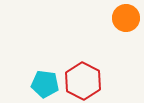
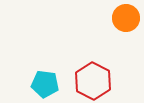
red hexagon: moved 10 px right
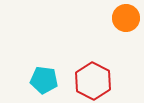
cyan pentagon: moved 1 px left, 4 px up
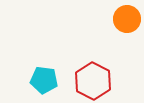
orange circle: moved 1 px right, 1 px down
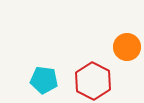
orange circle: moved 28 px down
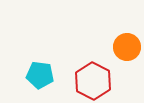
cyan pentagon: moved 4 px left, 5 px up
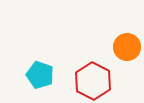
cyan pentagon: rotated 12 degrees clockwise
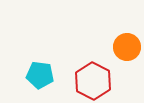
cyan pentagon: rotated 12 degrees counterclockwise
